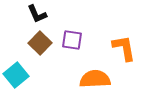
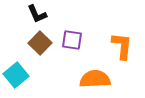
orange L-shape: moved 2 px left, 2 px up; rotated 16 degrees clockwise
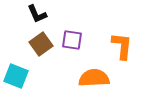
brown square: moved 1 px right, 1 px down; rotated 10 degrees clockwise
cyan square: moved 1 px down; rotated 30 degrees counterclockwise
orange semicircle: moved 1 px left, 1 px up
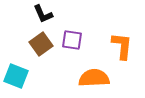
black L-shape: moved 6 px right
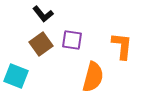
black L-shape: rotated 15 degrees counterclockwise
orange semicircle: moved 1 px left, 1 px up; rotated 108 degrees clockwise
